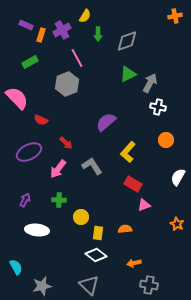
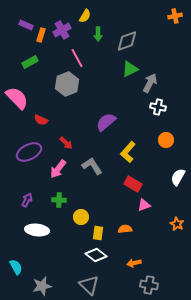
green triangle: moved 2 px right, 5 px up
purple arrow: moved 2 px right
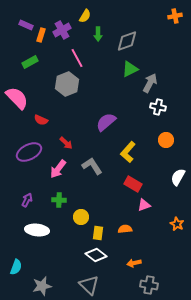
cyan semicircle: rotated 49 degrees clockwise
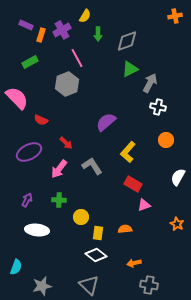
pink arrow: moved 1 px right
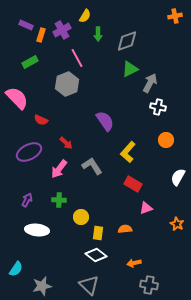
purple semicircle: moved 1 px left, 1 px up; rotated 95 degrees clockwise
pink triangle: moved 2 px right, 3 px down
cyan semicircle: moved 2 px down; rotated 14 degrees clockwise
